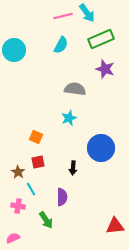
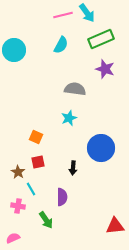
pink line: moved 1 px up
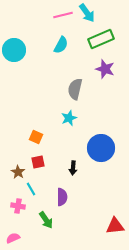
gray semicircle: rotated 85 degrees counterclockwise
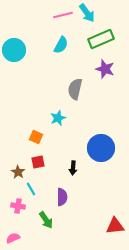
cyan star: moved 11 px left
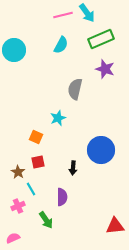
blue circle: moved 2 px down
pink cross: rotated 32 degrees counterclockwise
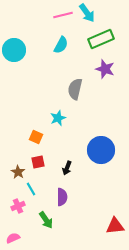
black arrow: moved 6 px left; rotated 16 degrees clockwise
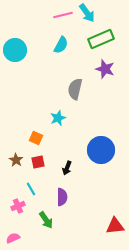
cyan circle: moved 1 px right
orange square: moved 1 px down
brown star: moved 2 px left, 12 px up
